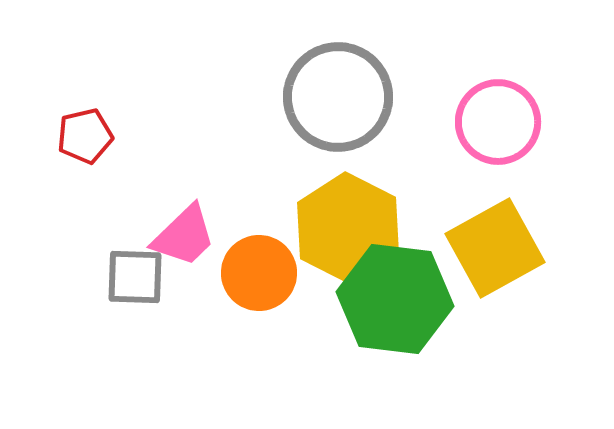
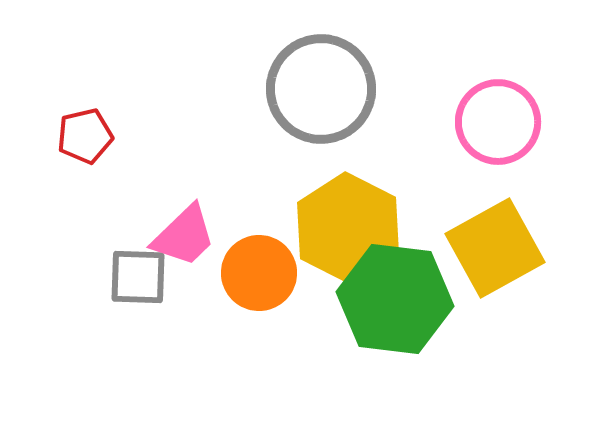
gray circle: moved 17 px left, 8 px up
gray square: moved 3 px right
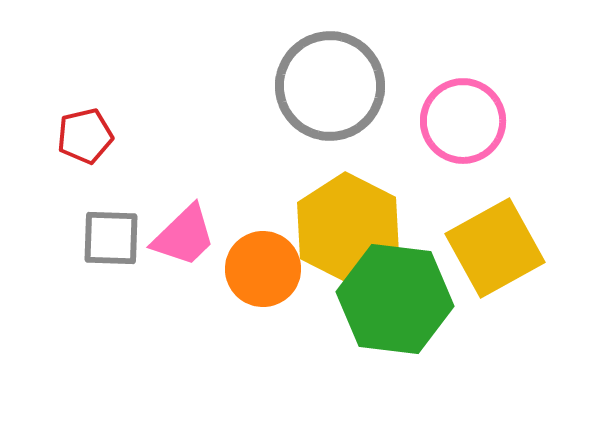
gray circle: moved 9 px right, 3 px up
pink circle: moved 35 px left, 1 px up
orange circle: moved 4 px right, 4 px up
gray square: moved 27 px left, 39 px up
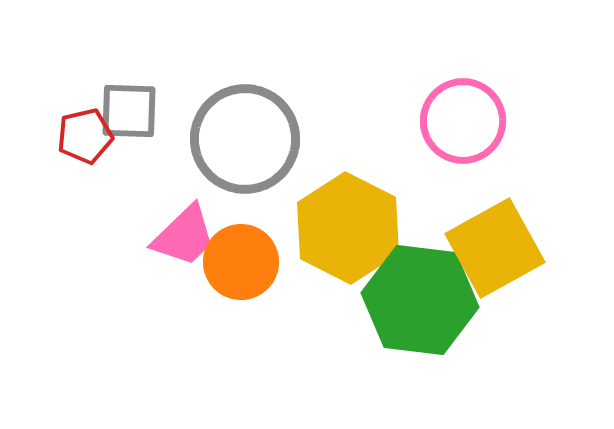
gray circle: moved 85 px left, 53 px down
gray square: moved 18 px right, 127 px up
orange circle: moved 22 px left, 7 px up
green hexagon: moved 25 px right, 1 px down
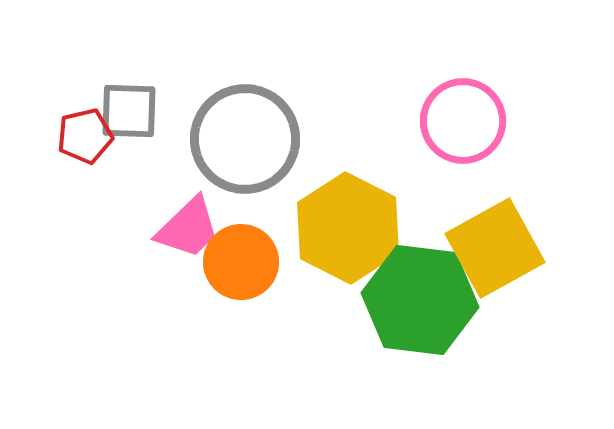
pink trapezoid: moved 4 px right, 8 px up
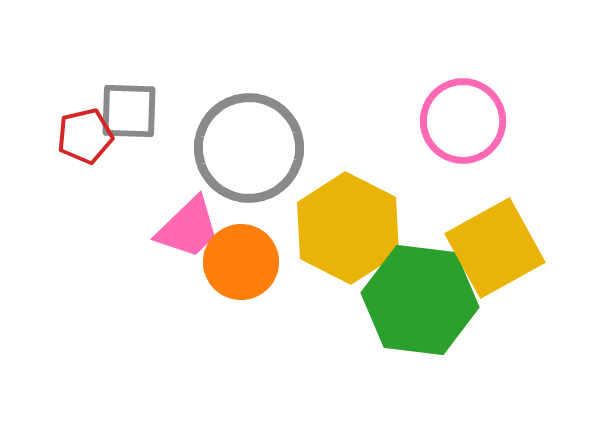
gray circle: moved 4 px right, 9 px down
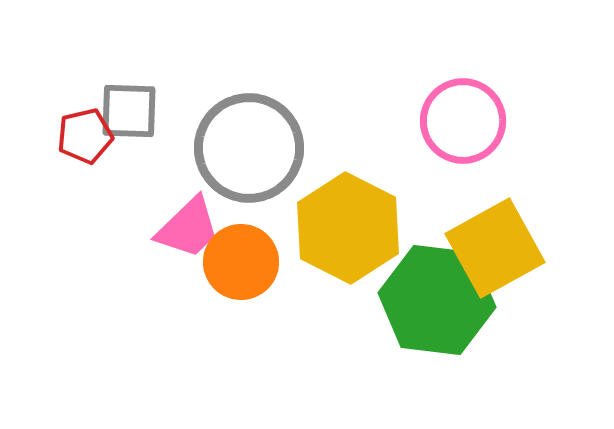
green hexagon: moved 17 px right
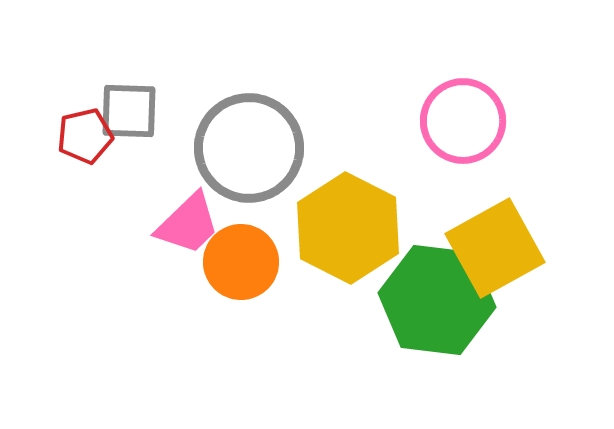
pink trapezoid: moved 4 px up
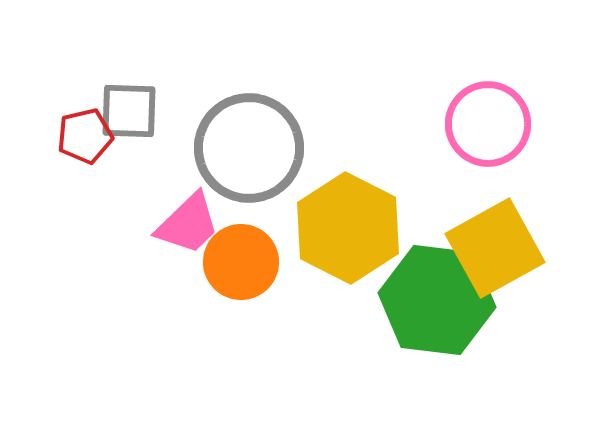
pink circle: moved 25 px right, 3 px down
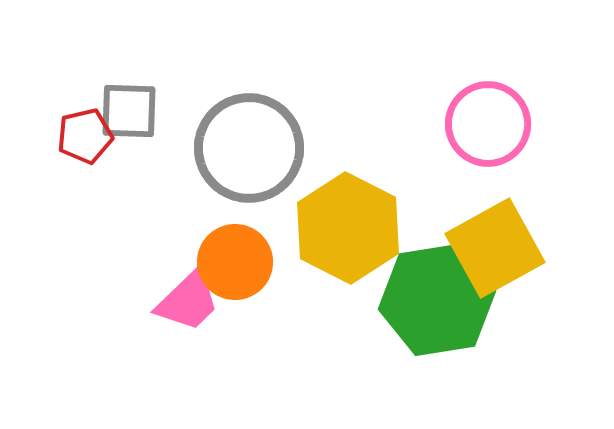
pink trapezoid: moved 77 px down
orange circle: moved 6 px left
green hexagon: rotated 16 degrees counterclockwise
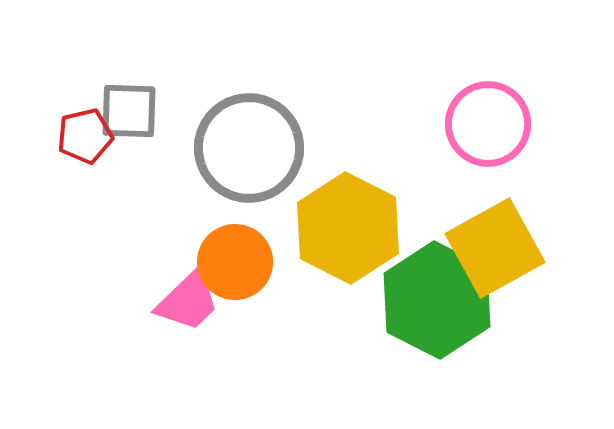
green hexagon: rotated 24 degrees counterclockwise
